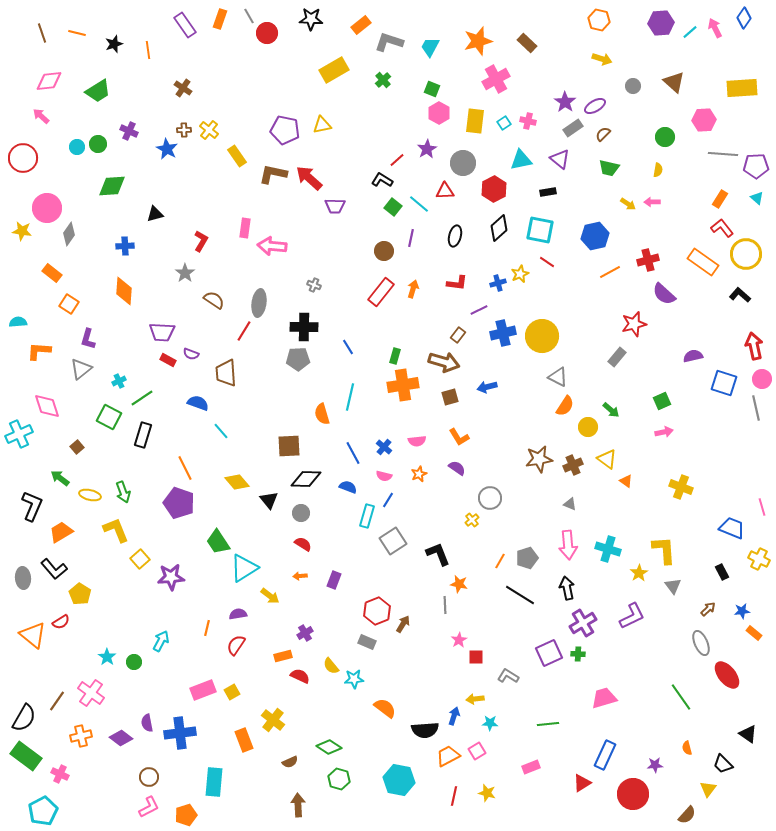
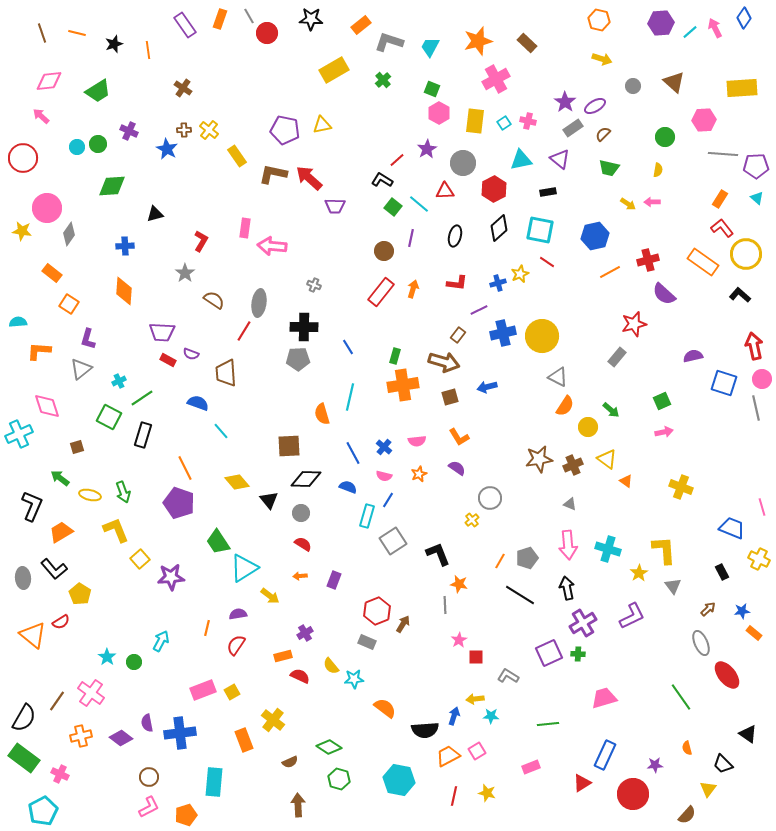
brown square at (77, 447): rotated 24 degrees clockwise
cyan star at (490, 723): moved 1 px right, 7 px up
green rectangle at (26, 756): moved 2 px left, 2 px down
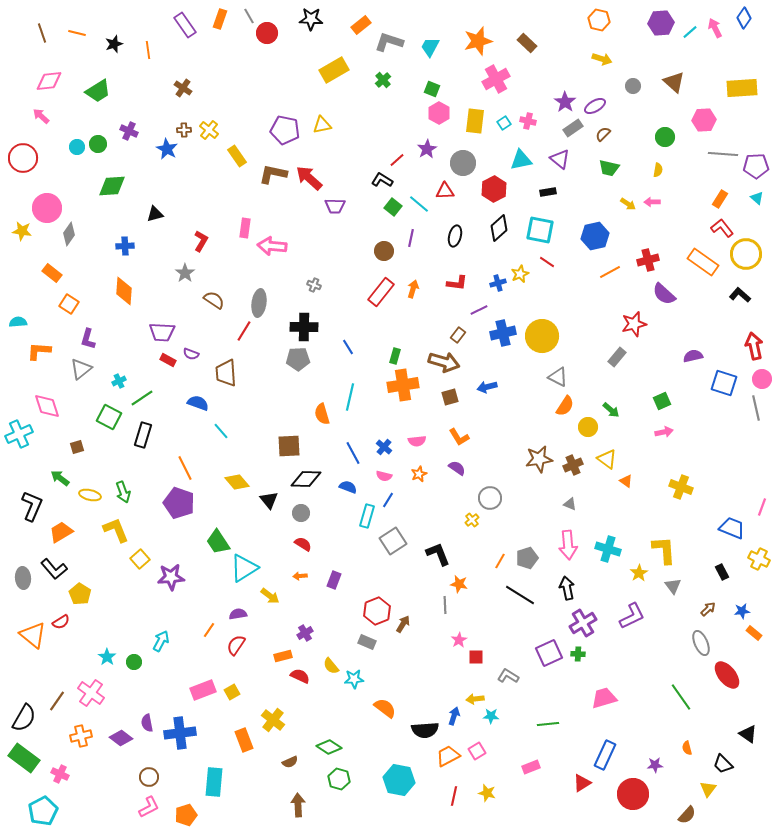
pink line at (762, 507): rotated 36 degrees clockwise
orange line at (207, 628): moved 2 px right, 2 px down; rotated 21 degrees clockwise
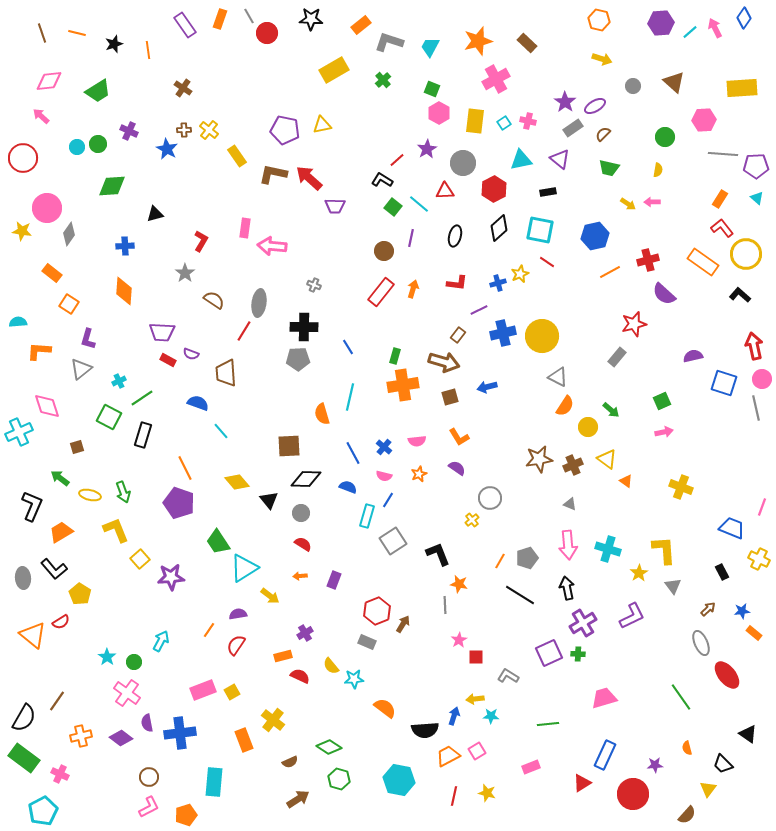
cyan cross at (19, 434): moved 2 px up
pink cross at (91, 693): moved 36 px right
brown arrow at (298, 805): moved 6 px up; rotated 60 degrees clockwise
